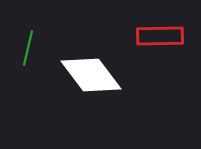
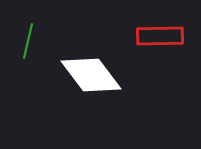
green line: moved 7 px up
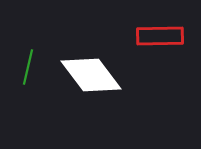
green line: moved 26 px down
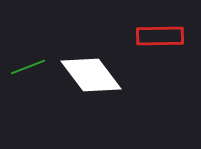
green line: rotated 56 degrees clockwise
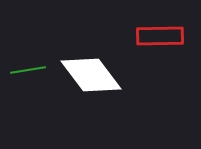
green line: moved 3 px down; rotated 12 degrees clockwise
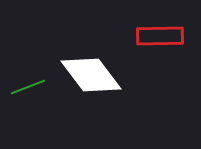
green line: moved 17 px down; rotated 12 degrees counterclockwise
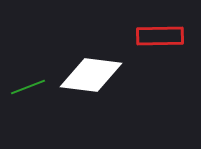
white diamond: rotated 46 degrees counterclockwise
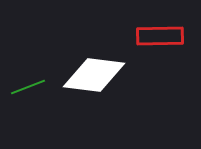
white diamond: moved 3 px right
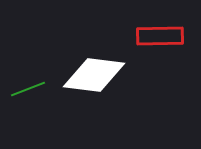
green line: moved 2 px down
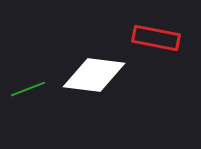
red rectangle: moved 4 px left, 2 px down; rotated 12 degrees clockwise
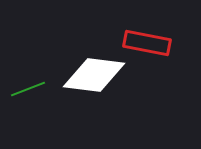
red rectangle: moved 9 px left, 5 px down
